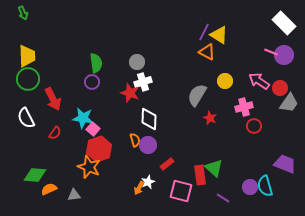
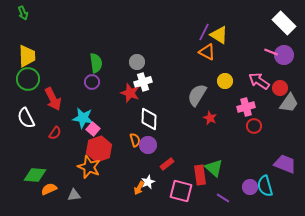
pink cross at (244, 107): moved 2 px right
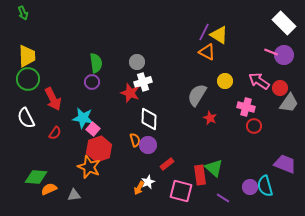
pink cross at (246, 107): rotated 30 degrees clockwise
green diamond at (35, 175): moved 1 px right, 2 px down
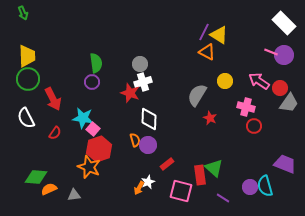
gray circle at (137, 62): moved 3 px right, 2 px down
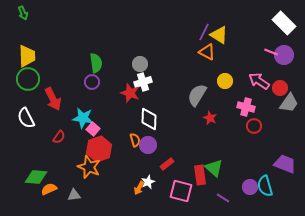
red semicircle at (55, 133): moved 4 px right, 4 px down
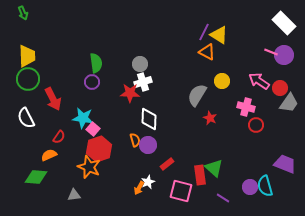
yellow circle at (225, 81): moved 3 px left
red star at (130, 93): rotated 18 degrees counterclockwise
red circle at (254, 126): moved 2 px right, 1 px up
orange semicircle at (49, 189): moved 34 px up
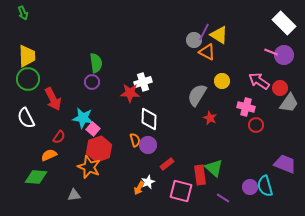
gray circle at (140, 64): moved 54 px right, 24 px up
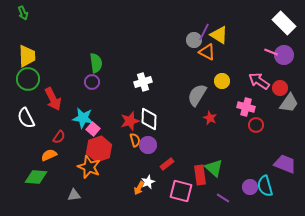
red star at (130, 93): moved 28 px down; rotated 18 degrees counterclockwise
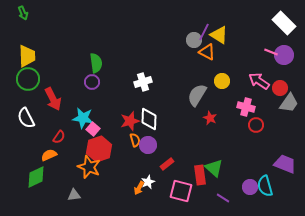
green diamond at (36, 177): rotated 30 degrees counterclockwise
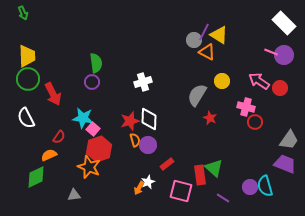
red arrow at (53, 99): moved 5 px up
gray trapezoid at (289, 103): moved 37 px down
red circle at (256, 125): moved 1 px left, 3 px up
